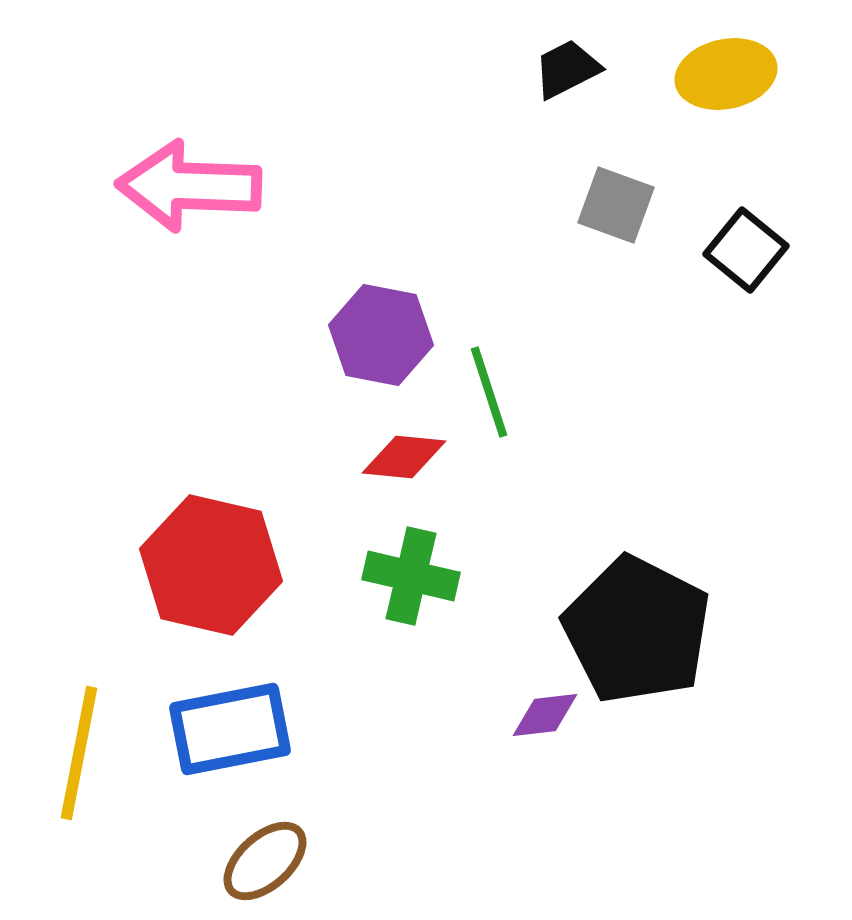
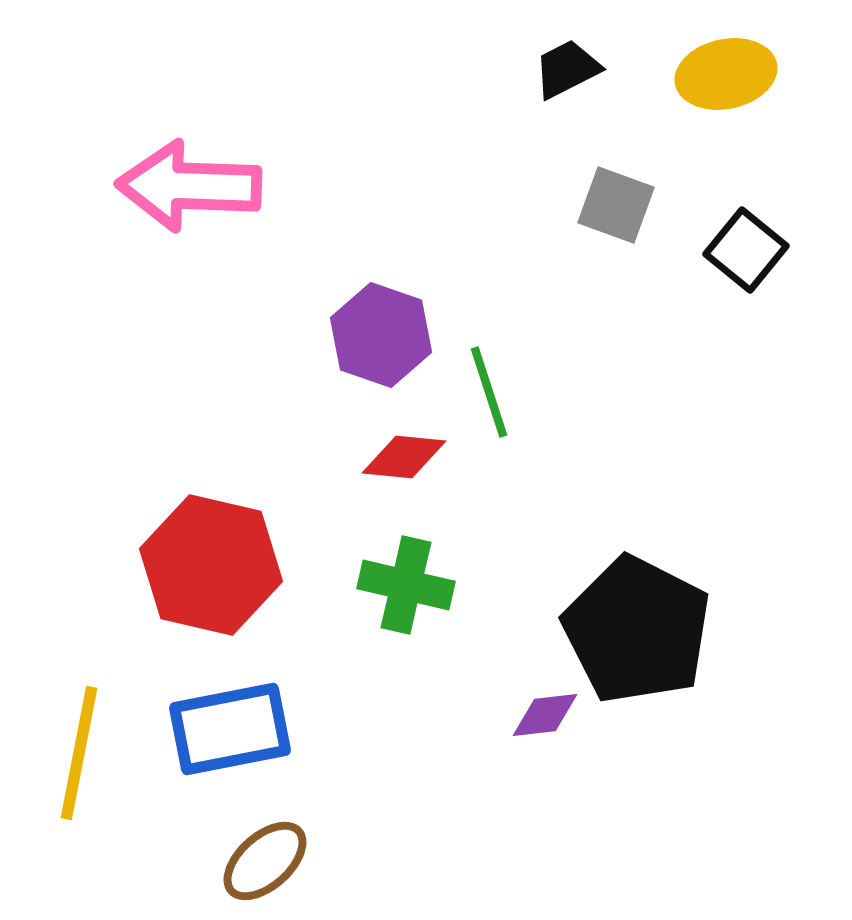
purple hexagon: rotated 8 degrees clockwise
green cross: moved 5 px left, 9 px down
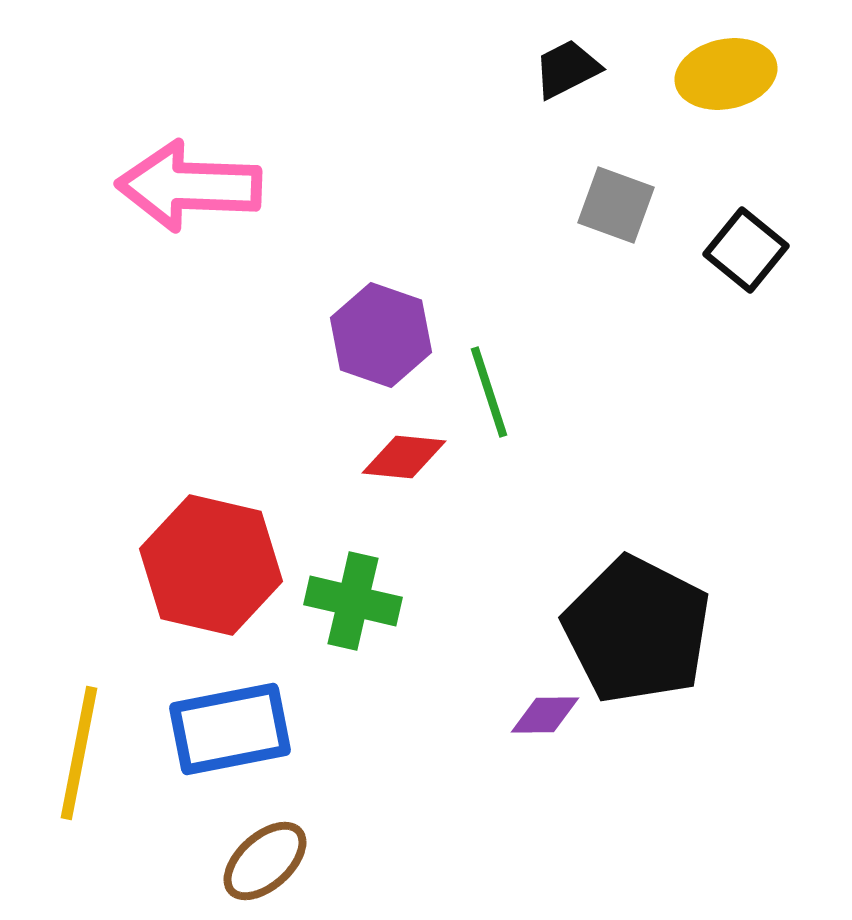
green cross: moved 53 px left, 16 px down
purple diamond: rotated 6 degrees clockwise
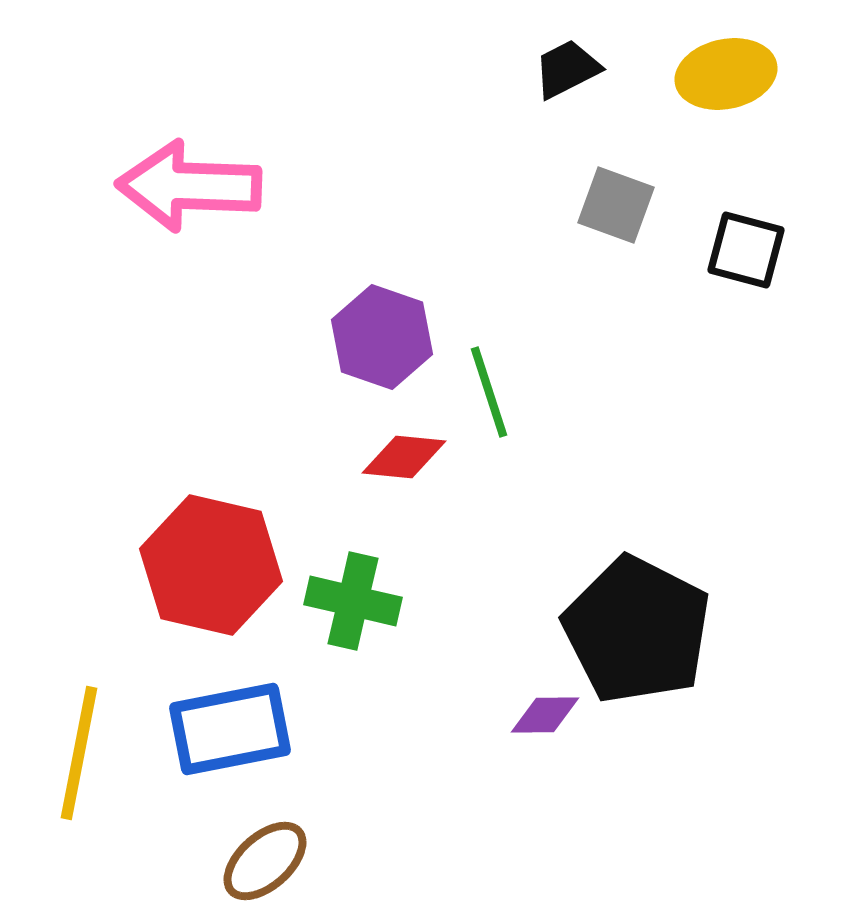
black square: rotated 24 degrees counterclockwise
purple hexagon: moved 1 px right, 2 px down
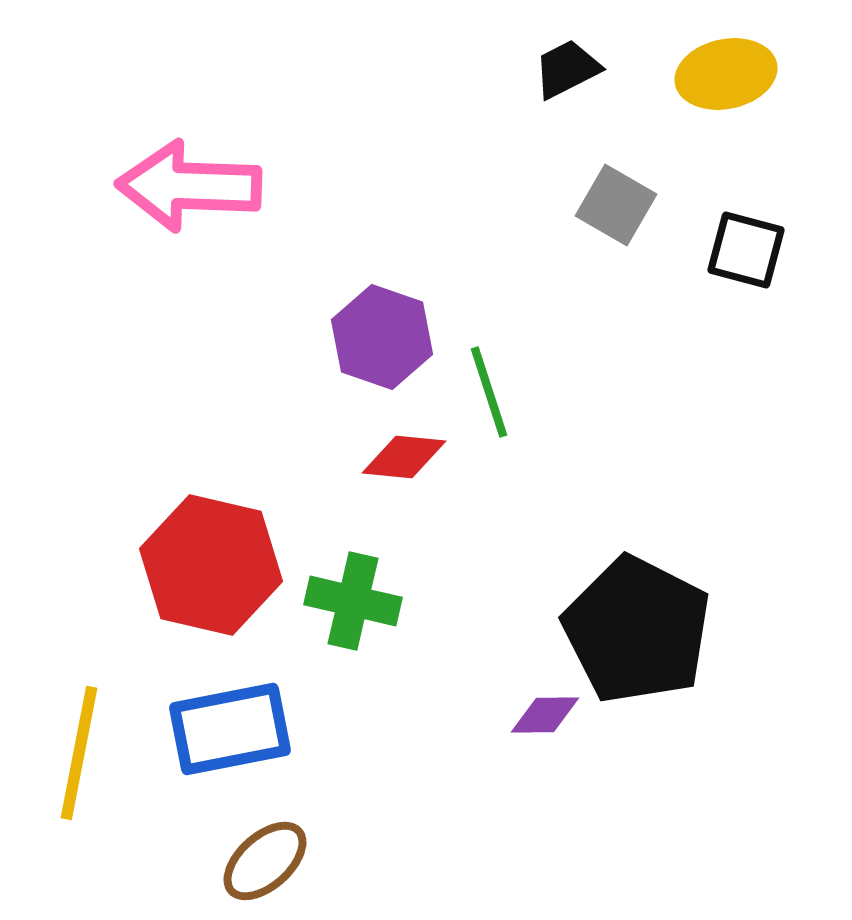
gray square: rotated 10 degrees clockwise
